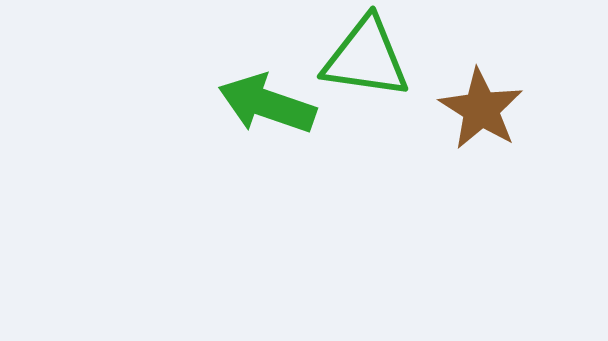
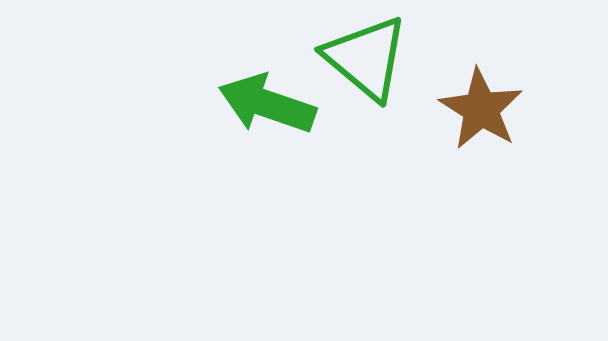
green triangle: rotated 32 degrees clockwise
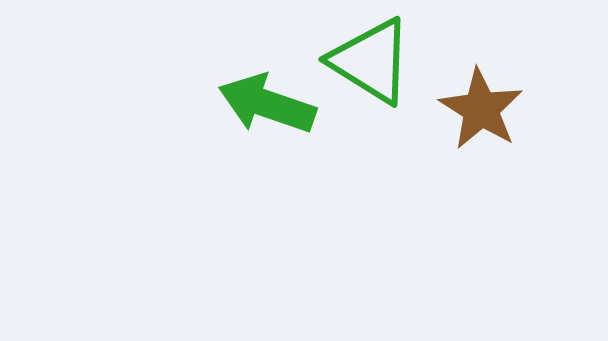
green triangle: moved 5 px right, 3 px down; rotated 8 degrees counterclockwise
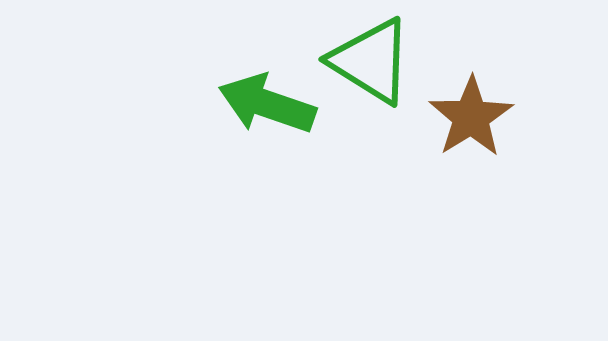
brown star: moved 10 px left, 8 px down; rotated 8 degrees clockwise
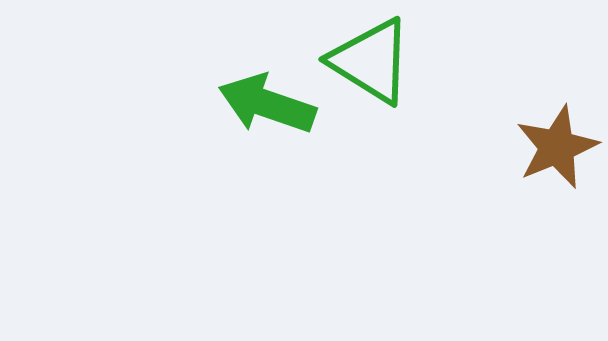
brown star: moved 86 px right, 30 px down; rotated 10 degrees clockwise
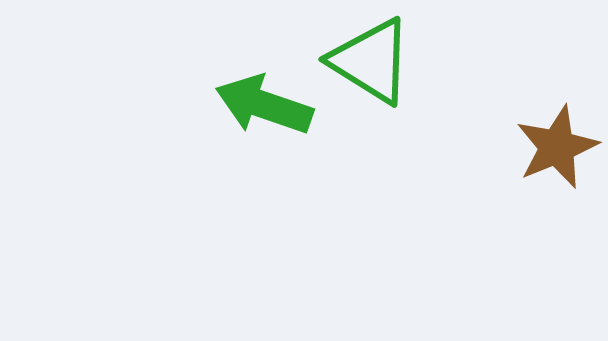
green arrow: moved 3 px left, 1 px down
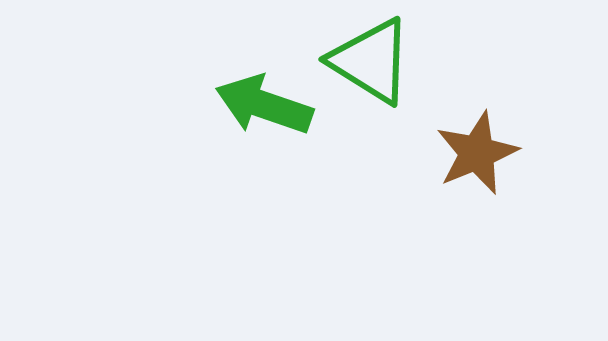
brown star: moved 80 px left, 6 px down
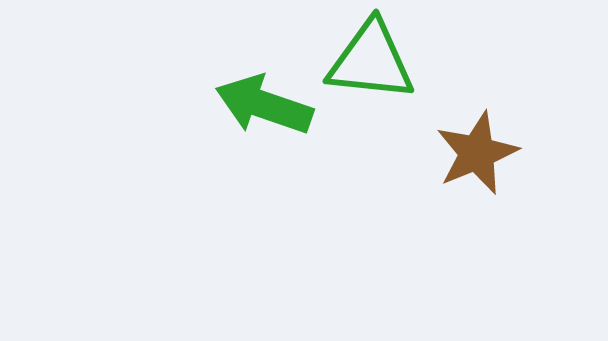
green triangle: rotated 26 degrees counterclockwise
